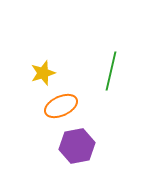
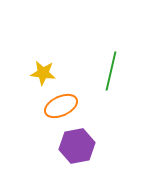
yellow star: rotated 25 degrees clockwise
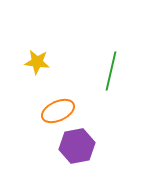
yellow star: moved 6 px left, 11 px up
orange ellipse: moved 3 px left, 5 px down
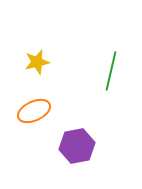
yellow star: rotated 20 degrees counterclockwise
orange ellipse: moved 24 px left
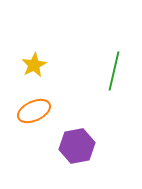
yellow star: moved 3 px left, 3 px down; rotated 15 degrees counterclockwise
green line: moved 3 px right
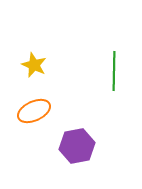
yellow star: rotated 20 degrees counterclockwise
green line: rotated 12 degrees counterclockwise
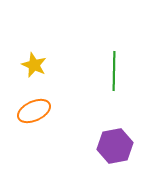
purple hexagon: moved 38 px right
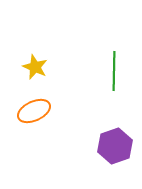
yellow star: moved 1 px right, 2 px down
purple hexagon: rotated 8 degrees counterclockwise
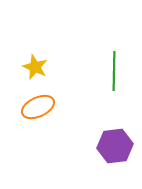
orange ellipse: moved 4 px right, 4 px up
purple hexagon: rotated 12 degrees clockwise
